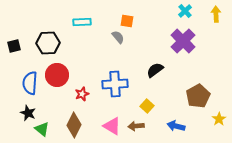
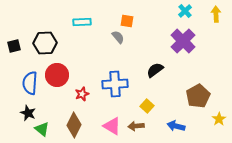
black hexagon: moved 3 px left
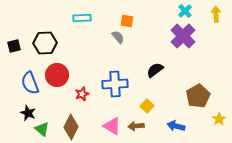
cyan rectangle: moved 4 px up
purple cross: moved 5 px up
blue semicircle: rotated 25 degrees counterclockwise
brown diamond: moved 3 px left, 2 px down
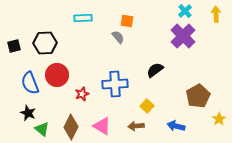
cyan rectangle: moved 1 px right
pink triangle: moved 10 px left
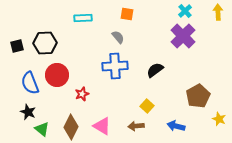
yellow arrow: moved 2 px right, 2 px up
orange square: moved 7 px up
black square: moved 3 px right
blue cross: moved 18 px up
black star: moved 1 px up
yellow star: rotated 16 degrees counterclockwise
